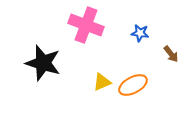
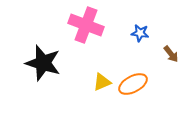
orange ellipse: moved 1 px up
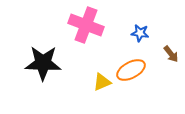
black star: rotated 15 degrees counterclockwise
orange ellipse: moved 2 px left, 14 px up
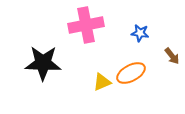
pink cross: rotated 32 degrees counterclockwise
brown arrow: moved 1 px right, 2 px down
orange ellipse: moved 3 px down
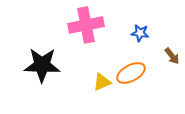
black star: moved 1 px left, 2 px down
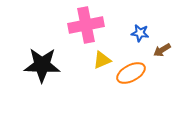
brown arrow: moved 10 px left, 6 px up; rotated 96 degrees clockwise
yellow triangle: moved 22 px up
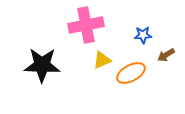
blue star: moved 3 px right, 2 px down; rotated 12 degrees counterclockwise
brown arrow: moved 4 px right, 5 px down
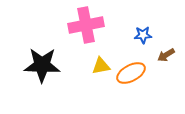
yellow triangle: moved 1 px left, 6 px down; rotated 12 degrees clockwise
